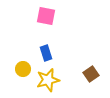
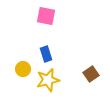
blue rectangle: moved 1 px down
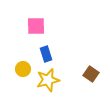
pink square: moved 10 px left, 10 px down; rotated 12 degrees counterclockwise
brown square: rotated 21 degrees counterclockwise
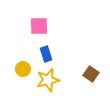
pink square: moved 3 px right
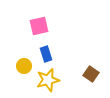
pink square: rotated 12 degrees counterclockwise
yellow circle: moved 1 px right, 3 px up
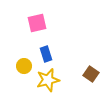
pink square: moved 2 px left, 3 px up
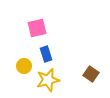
pink square: moved 5 px down
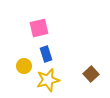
pink square: moved 2 px right
brown square: rotated 14 degrees clockwise
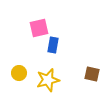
blue rectangle: moved 7 px right, 9 px up; rotated 28 degrees clockwise
yellow circle: moved 5 px left, 7 px down
brown square: moved 1 px right; rotated 35 degrees counterclockwise
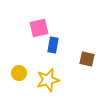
brown square: moved 5 px left, 15 px up
